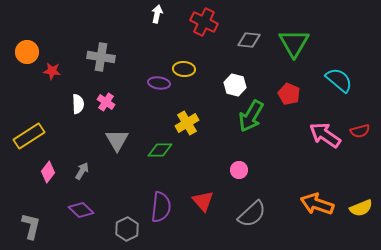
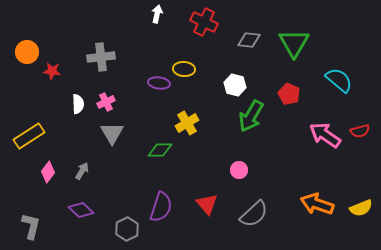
gray cross: rotated 16 degrees counterclockwise
pink cross: rotated 30 degrees clockwise
gray triangle: moved 5 px left, 7 px up
red triangle: moved 4 px right, 3 px down
purple semicircle: rotated 12 degrees clockwise
gray semicircle: moved 2 px right
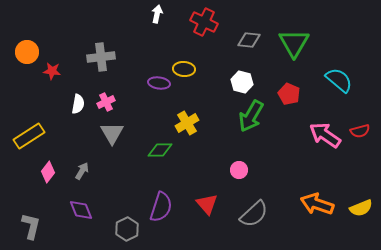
white hexagon: moved 7 px right, 3 px up
white semicircle: rotated 12 degrees clockwise
purple diamond: rotated 25 degrees clockwise
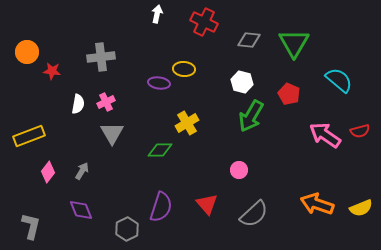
yellow rectangle: rotated 12 degrees clockwise
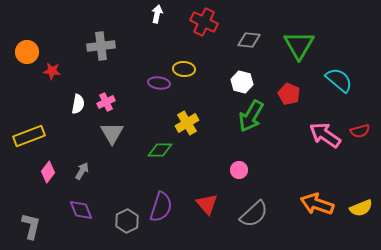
green triangle: moved 5 px right, 2 px down
gray cross: moved 11 px up
gray hexagon: moved 8 px up
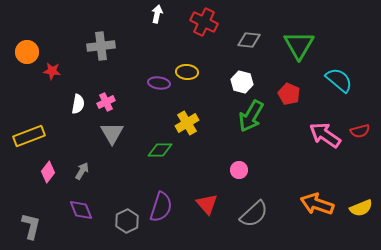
yellow ellipse: moved 3 px right, 3 px down
